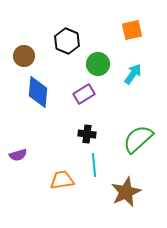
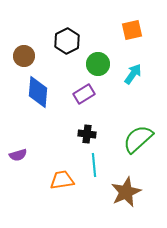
black hexagon: rotated 10 degrees clockwise
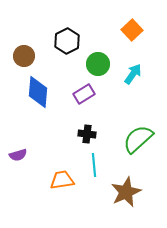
orange square: rotated 30 degrees counterclockwise
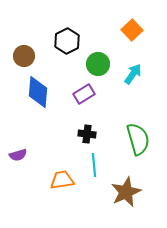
green semicircle: rotated 116 degrees clockwise
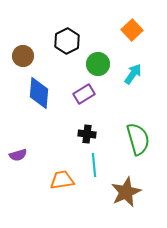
brown circle: moved 1 px left
blue diamond: moved 1 px right, 1 px down
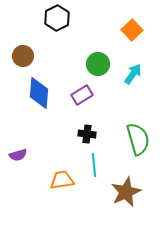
black hexagon: moved 10 px left, 23 px up
purple rectangle: moved 2 px left, 1 px down
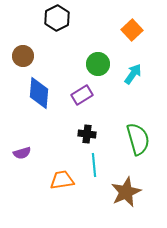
purple semicircle: moved 4 px right, 2 px up
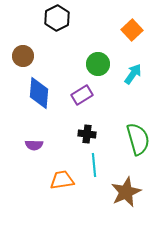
purple semicircle: moved 12 px right, 8 px up; rotated 18 degrees clockwise
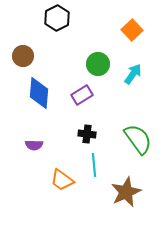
green semicircle: rotated 20 degrees counterclockwise
orange trapezoid: rotated 135 degrees counterclockwise
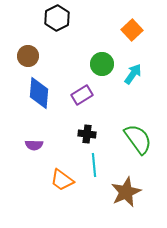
brown circle: moved 5 px right
green circle: moved 4 px right
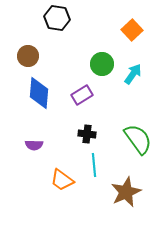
black hexagon: rotated 25 degrees counterclockwise
